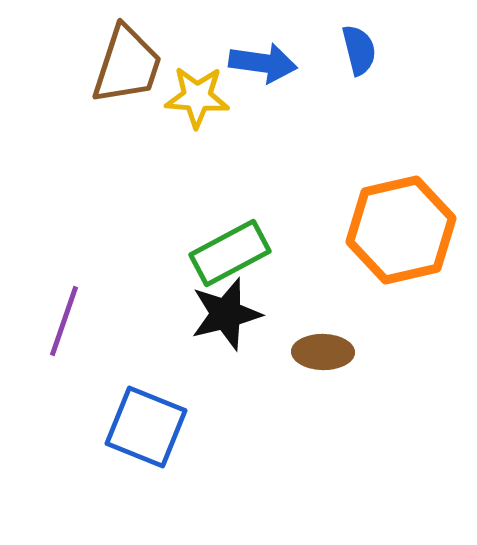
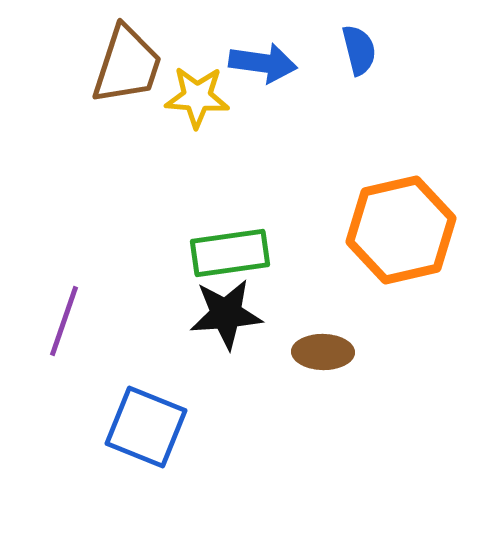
green rectangle: rotated 20 degrees clockwise
black star: rotated 10 degrees clockwise
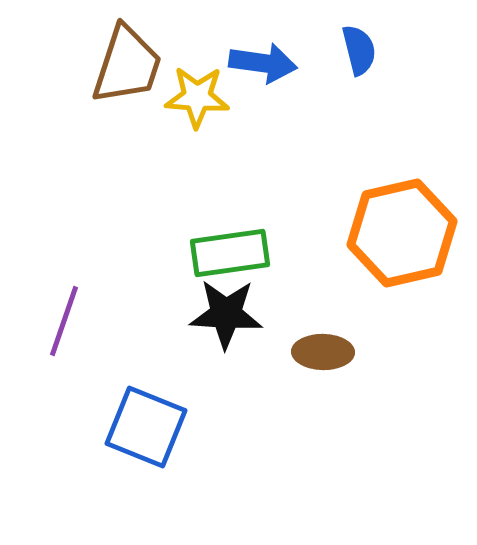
orange hexagon: moved 1 px right, 3 px down
black star: rotated 8 degrees clockwise
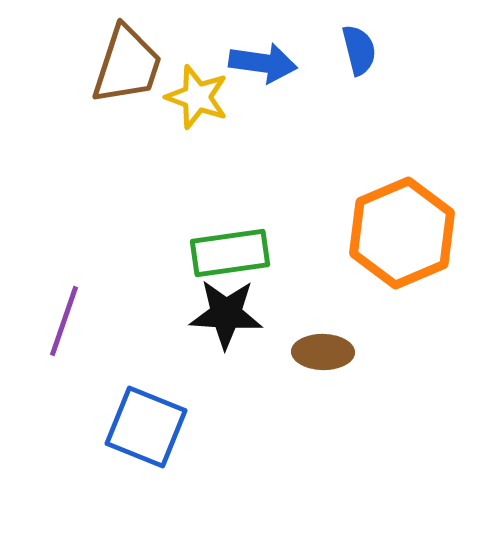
yellow star: rotated 16 degrees clockwise
orange hexagon: rotated 10 degrees counterclockwise
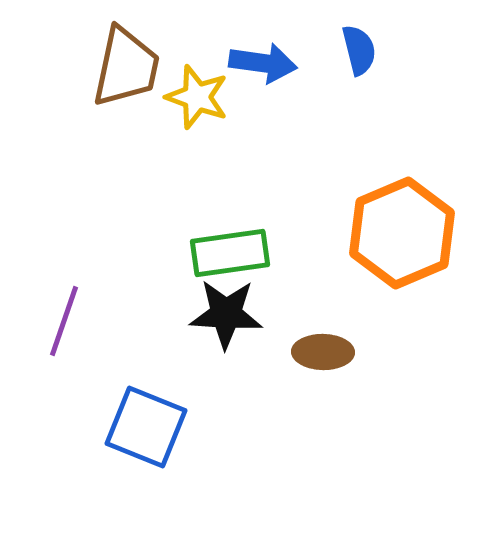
brown trapezoid: moved 1 px left, 2 px down; rotated 6 degrees counterclockwise
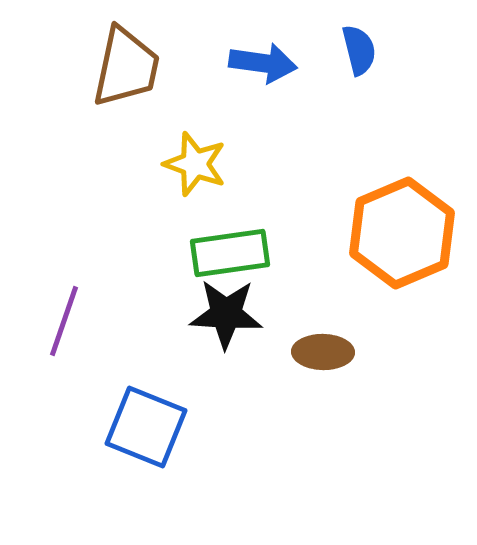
yellow star: moved 2 px left, 67 px down
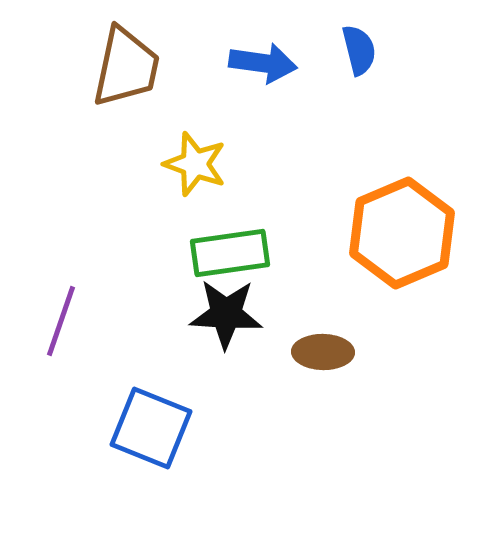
purple line: moved 3 px left
blue square: moved 5 px right, 1 px down
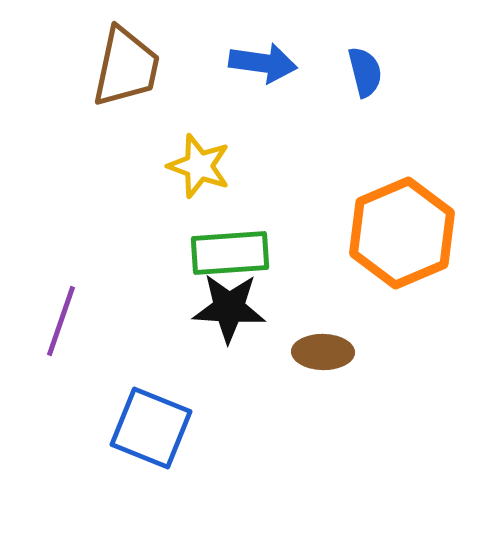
blue semicircle: moved 6 px right, 22 px down
yellow star: moved 4 px right, 2 px down
green rectangle: rotated 4 degrees clockwise
black star: moved 3 px right, 6 px up
